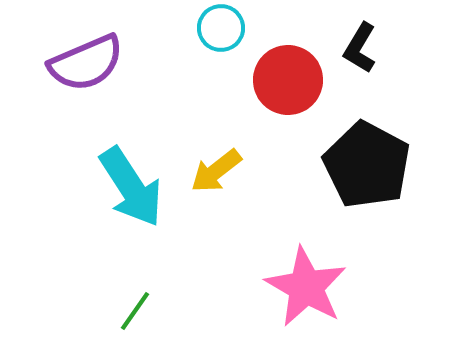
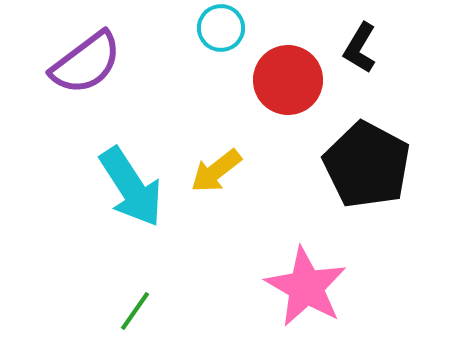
purple semicircle: rotated 14 degrees counterclockwise
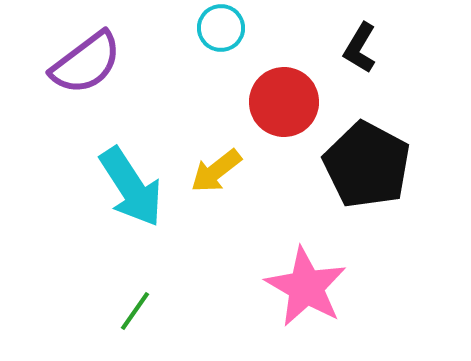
red circle: moved 4 px left, 22 px down
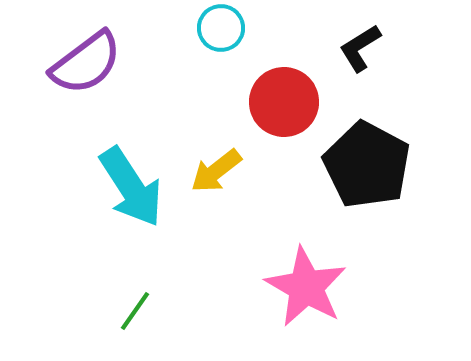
black L-shape: rotated 27 degrees clockwise
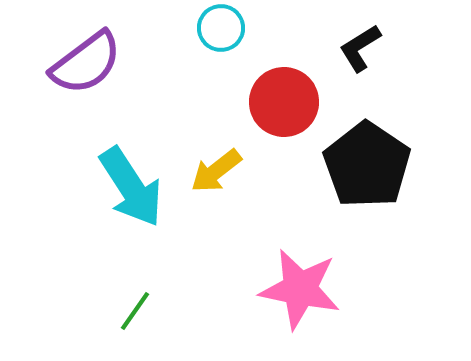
black pentagon: rotated 6 degrees clockwise
pink star: moved 6 px left, 2 px down; rotated 18 degrees counterclockwise
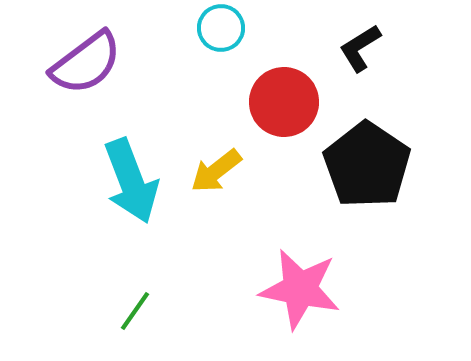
cyan arrow: moved 6 px up; rotated 12 degrees clockwise
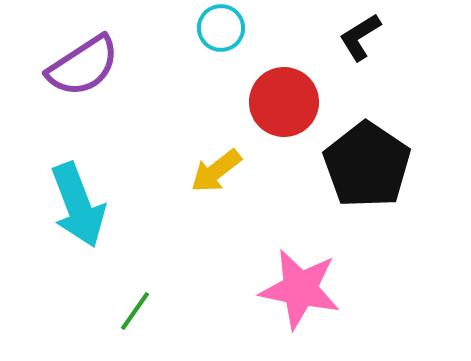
black L-shape: moved 11 px up
purple semicircle: moved 3 px left, 3 px down; rotated 4 degrees clockwise
cyan arrow: moved 53 px left, 24 px down
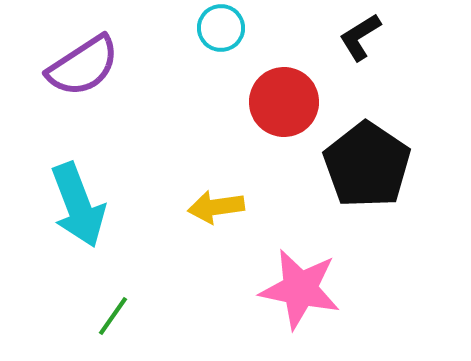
yellow arrow: moved 36 px down; rotated 30 degrees clockwise
green line: moved 22 px left, 5 px down
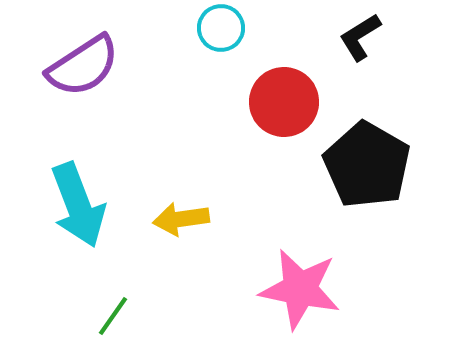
black pentagon: rotated 4 degrees counterclockwise
yellow arrow: moved 35 px left, 12 px down
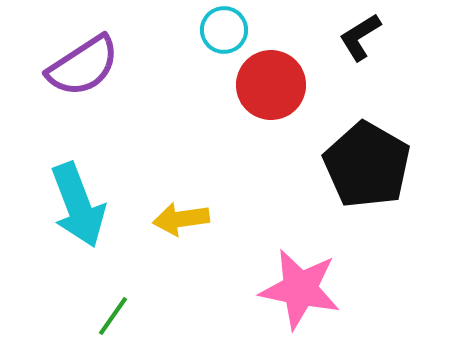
cyan circle: moved 3 px right, 2 px down
red circle: moved 13 px left, 17 px up
